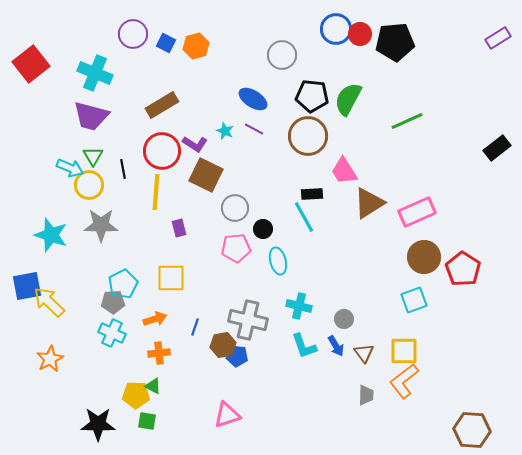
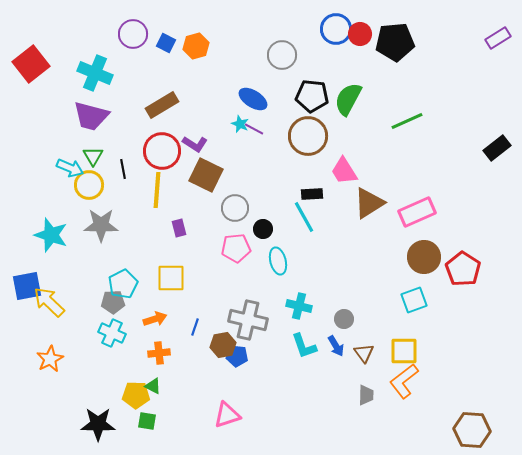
cyan star at (225, 131): moved 15 px right, 7 px up
yellow line at (156, 192): moved 1 px right, 2 px up
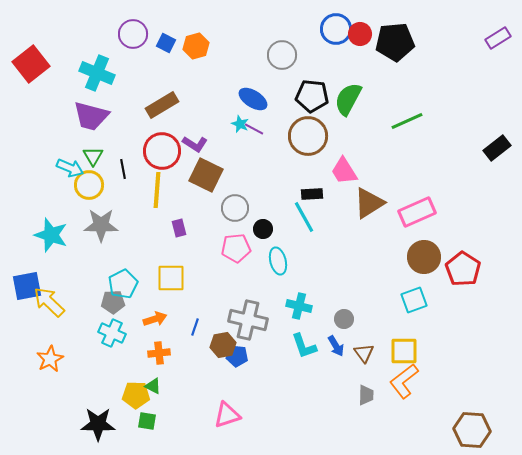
cyan cross at (95, 73): moved 2 px right
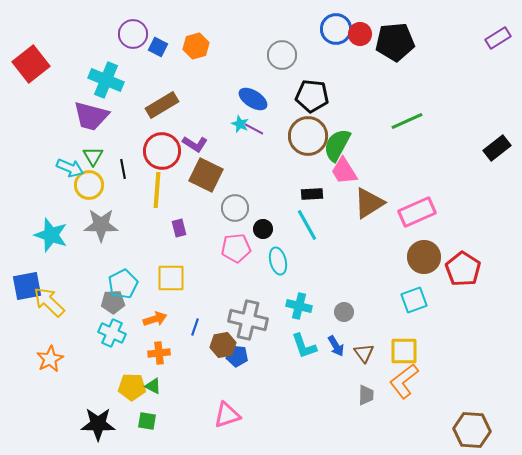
blue square at (166, 43): moved 8 px left, 4 px down
cyan cross at (97, 73): moved 9 px right, 7 px down
green semicircle at (348, 99): moved 11 px left, 46 px down
cyan line at (304, 217): moved 3 px right, 8 px down
gray circle at (344, 319): moved 7 px up
yellow pentagon at (136, 395): moved 4 px left, 8 px up
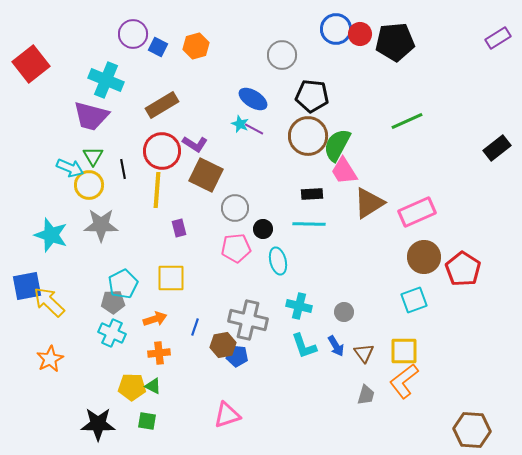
cyan line at (307, 225): moved 2 px right, 1 px up; rotated 60 degrees counterclockwise
gray trapezoid at (366, 395): rotated 15 degrees clockwise
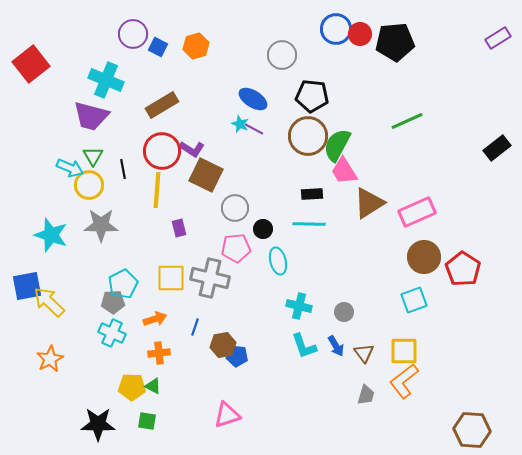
purple L-shape at (195, 144): moved 3 px left, 5 px down
gray cross at (248, 320): moved 38 px left, 42 px up
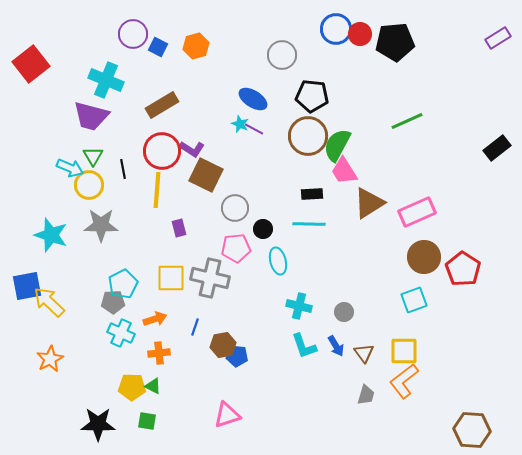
cyan cross at (112, 333): moved 9 px right
